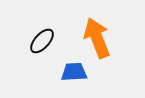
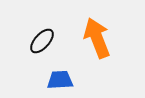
blue trapezoid: moved 14 px left, 8 px down
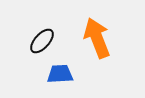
blue trapezoid: moved 6 px up
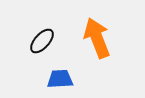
blue trapezoid: moved 5 px down
